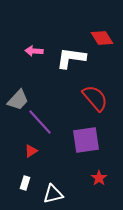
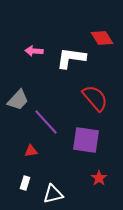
purple line: moved 6 px right
purple square: rotated 16 degrees clockwise
red triangle: rotated 24 degrees clockwise
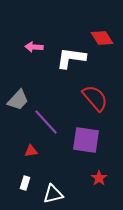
pink arrow: moved 4 px up
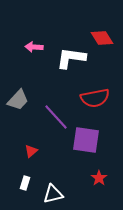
red semicircle: rotated 120 degrees clockwise
purple line: moved 10 px right, 5 px up
red triangle: rotated 32 degrees counterclockwise
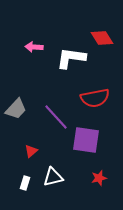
gray trapezoid: moved 2 px left, 9 px down
red star: rotated 21 degrees clockwise
white triangle: moved 17 px up
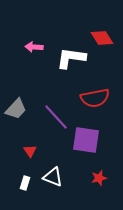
red triangle: moved 1 px left; rotated 24 degrees counterclockwise
white triangle: rotated 35 degrees clockwise
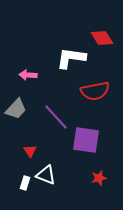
pink arrow: moved 6 px left, 28 px down
red semicircle: moved 7 px up
white triangle: moved 7 px left, 2 px up
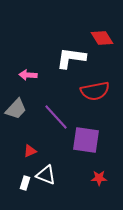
red triangle: rotated 40 degrees clockwise
red star: rotated 14 degrees clockwise
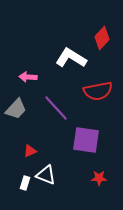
red diamond: rotated 75 degrees clockwise
white L-shape: rotated 24 degrees clockwise
pink arrow: moved 2 px down
red semicircle: moved 3 px right
purple line: moved 9 px up
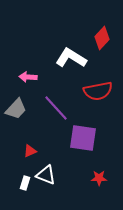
purple square: moved 3 px left, 2 px up
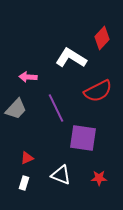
red semicircle: rotated 16 degrees counterclockwise
purple line: rotated 16 degrees clockwise
red triangle: moved 3 px left, 7 px down
white triangle: moved 15 px right
white rectangle: moved 1 px left
